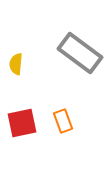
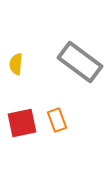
gray rectangle: moved 9 px down
orange rectangle: moved 6 px left, 1 px up
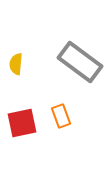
orange rectangle: moved 4 px right, 4 px up
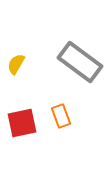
yellow semicircle: rotated 25 degrees clockwise
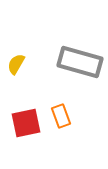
gray rectangle: rotated 21 degrees counterclockwise
red square: moved 4 px right
